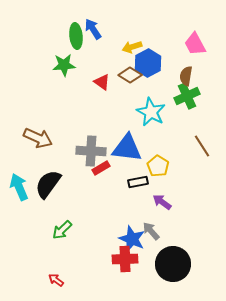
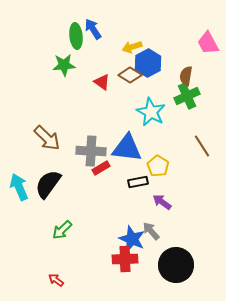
pink trapezoid: moved 13 px right, 1 px up
brown arrow: moved 9 px right; rotated 20 degrees clockwise
black circle: moved 3 px right, 1 px down
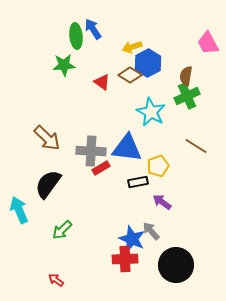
brown line: moved 6 px left; rotated 25 degrees counterclockwise
yellow pentagon: rotated 20 degrees clockwise
cyan arrow: moved 23 px down
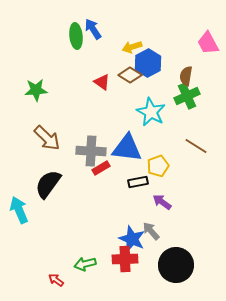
green star: moved 28 px left, 25 px down
green arrow: moved 23 px right, 34 px down; rotated 30 degrees clockwise
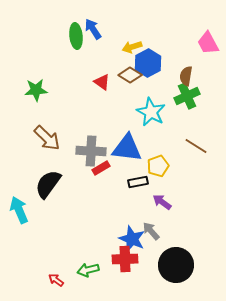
green arrow: moved 3 px right, 6 px down
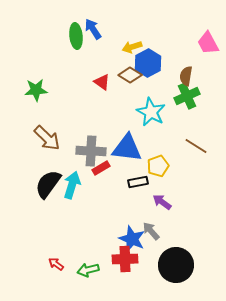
cyan arrow: moved 53 px right, 25 px up; rotated 40 degrees clockwise
red arrow: moved 16 px up
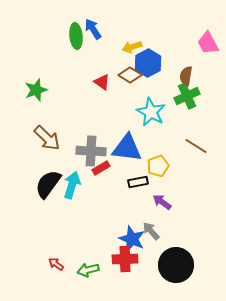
green star: rotated 15 degrees counterclockwise
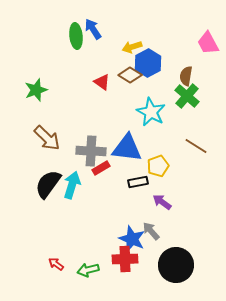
green cross: rotated 25 degrees counterclockwise
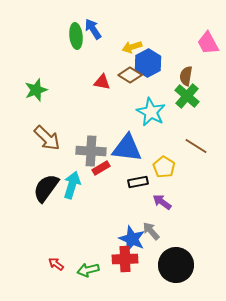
red triangle: rotated 24 degrees counterclockwise
yellow pentagon: moved 6 px right, 1 px down; rotated 20 degrees counterclockwise
black semicircle: moved 2 px left, 4 px down
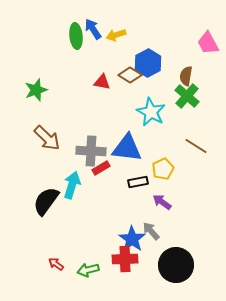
yellow arrow: moved 16 px left, 12 px up
yellow pentagon: moved 1 px left, 2 px down; rotated 15 degrees clockwise
black semicircle: moved 13 px down
blue star: rotated 12 degrees clockwise
